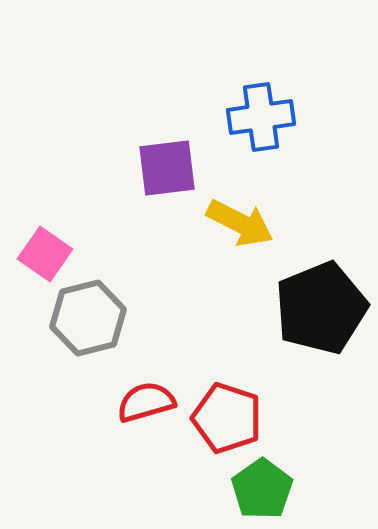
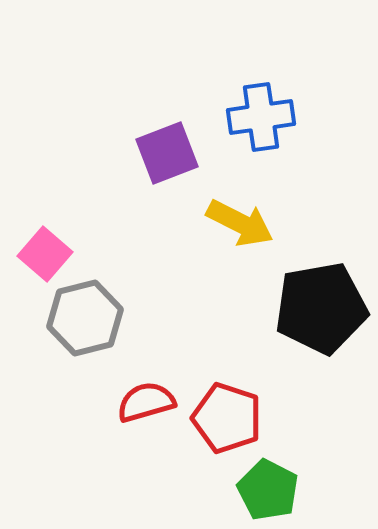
purple square: moved 15 px up; rotated 14 degrees counterclockwise
pink square: rotated 6 degrees clockwise
black pentagon: rotated 12 degrees clockwise
gray hexagon: moved 3 px left
green pentagon: moved 6 px right, 1 px down; rotated 10 degrees counterclockwise
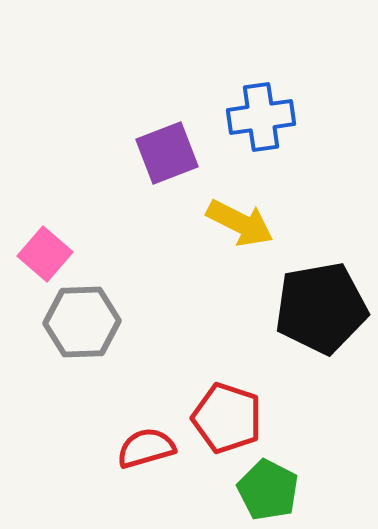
gray hexagon: moved 3 px left, 4 px down; rotated 12 degrees clockwise
red semicircle: moved 46 px down
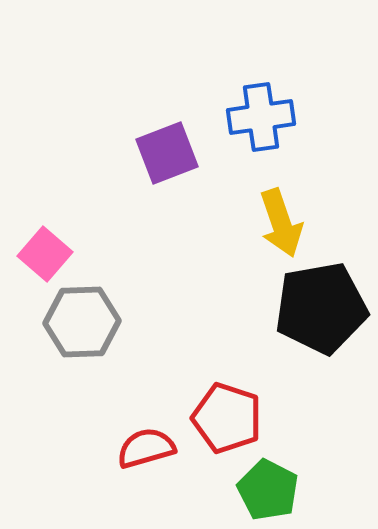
yellow arrow: moved 41 px right; rotated 44 degrees clockwise
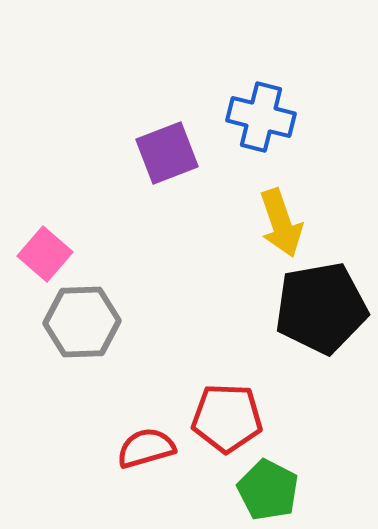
blue cross: rotated 22 degrees clockwise
red pentagon: rotated 16 degrees counterclockwise
